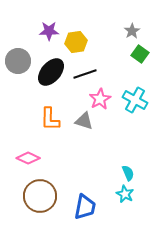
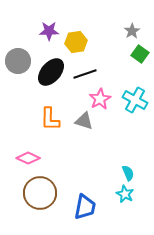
brown circle: moved 3 px up
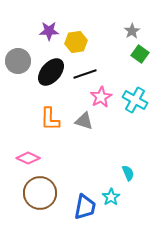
pink star: moved 1 px right, 2 px up
cyan star: moved 14 px left, 3 px down; rotated 12 degrees clockwise
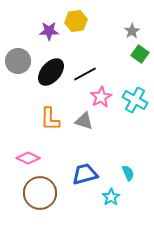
yellow hexagon: moved 21 px up
black line: rotated 10 degrees counterclockwise
blue trapezoid: moved 33 px up; rotated 116 degrees counterclockwise
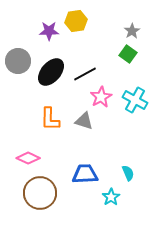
green square: moved 12 px left
blue trapezoid: rotated 12 degrees clockwise
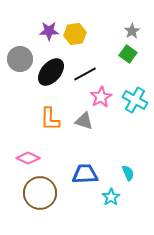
yellow hexagon: moved 1 px left, 13 px down
gray circle: moved 2 px right, 2 px up
